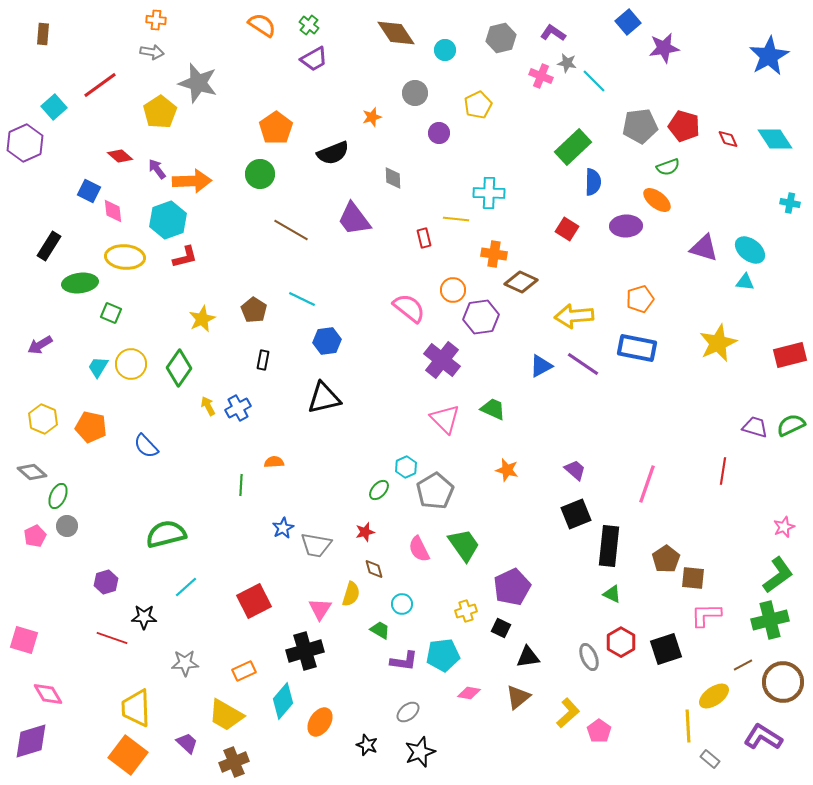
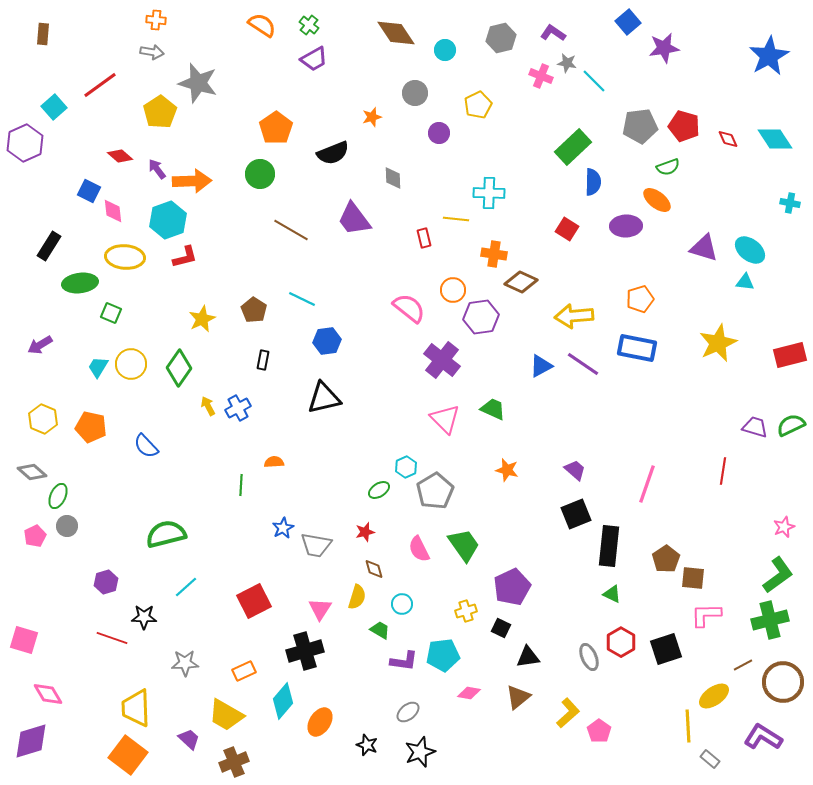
green ellipse at (379, 490): rotated 15 degrees clockwise
yellow semicircle at (351, 594): moved 6 px right, 3 px down
purple trapezoid at (187, 743): moved 2 px right, 4 px up
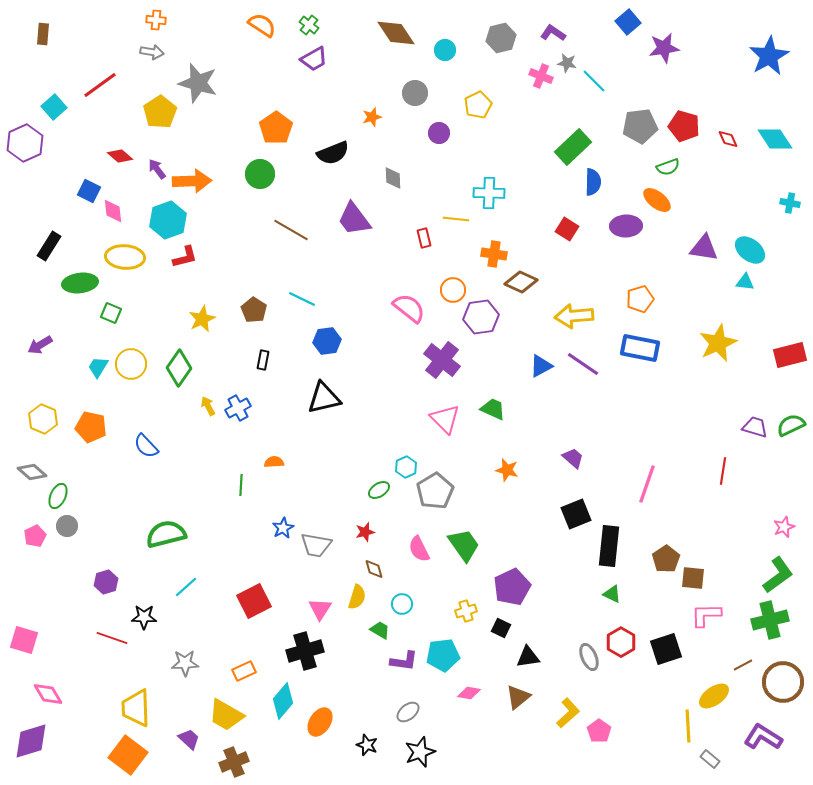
purple triangle at (704, 248): rotated 8 degrees counterclockwise
blue rectangle at (637, 348): moved 3 px right
purple trapezoid at (575, 470): moved 2 px left, 12 px up
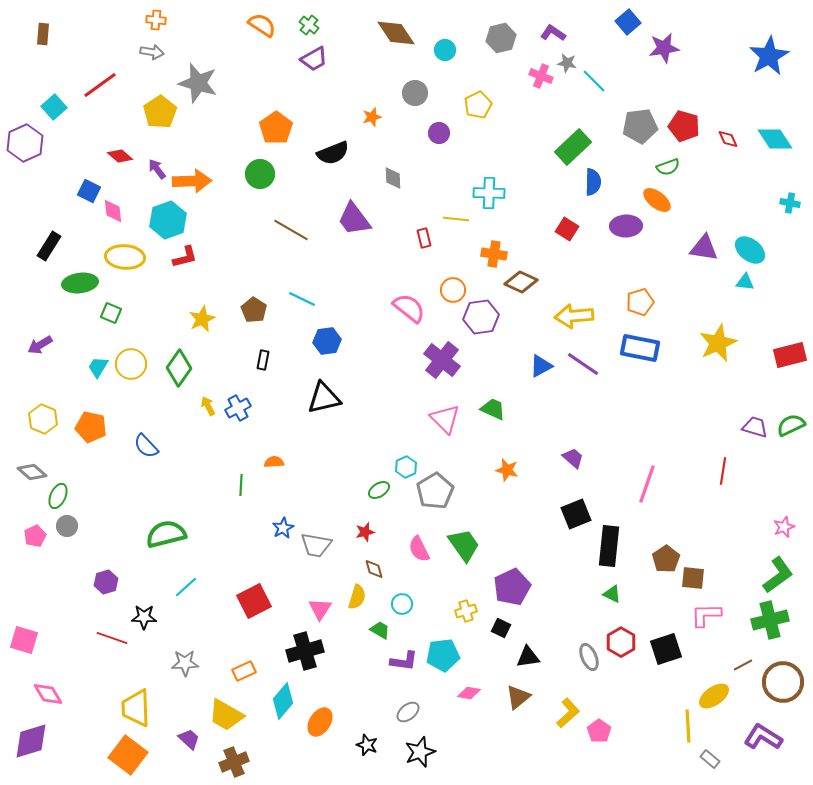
orange pentagon at (640, 299): moved 3 px down
